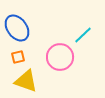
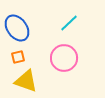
cyan line: moved 14 px left, 12 px up
pink circle: moved 4 px right, 1 px down
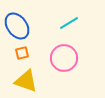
cyan line: rotated 12 degrees clockwise
blue ellipse: moved 2 px up
orange square: moved 4 px right, 4 px up
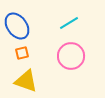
pink circle: moved 7 px right, 2 px up
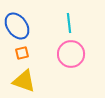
cyan line: rotated 66 degrees counterclockwise
pink circle: moved 2 px up
yellow triangle: moved 2 px left
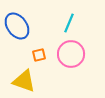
cyan line: rotated 30 degrees clockwise
orange square: moved 17 px right, 2 px down
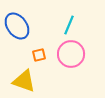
cyan line: moved 2 px down
